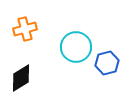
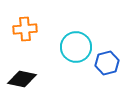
orange cross: rotated 10 degrees clockwise
black diamond: moved 1 px right, 1 px down; rotated 44 degrees clockwise
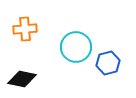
blue hexagon: moved 1 px right
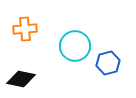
cyan circle: moved 1 px left, 1 px up
black diamond: moved 1 px left
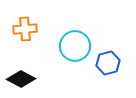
black diamond: rotated 16 degrees clockwise
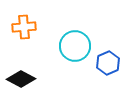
orange cross: moved 1 px left, 2 px up
blue hexagon: rotated 10 degrees counterclockwise
